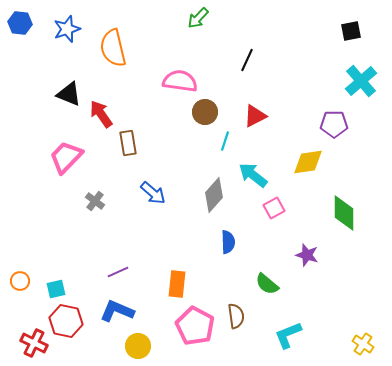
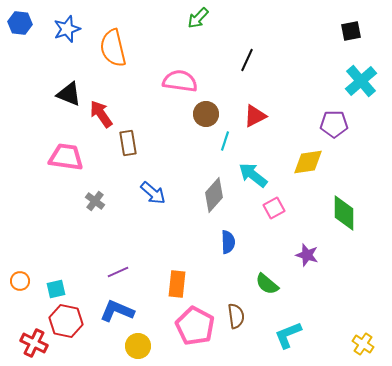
brown circle: moved 1 px right, 2 px down
pink trapezoid: rotated 54 degrees clockwise
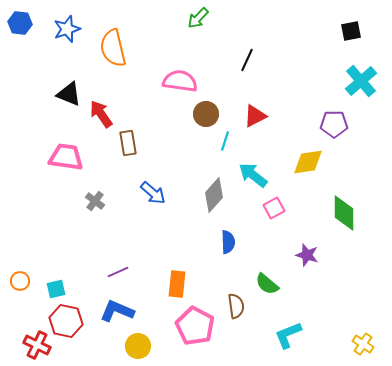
brown semicircle: moved 10 px up
red cross: moved 3 px right, 2 px down
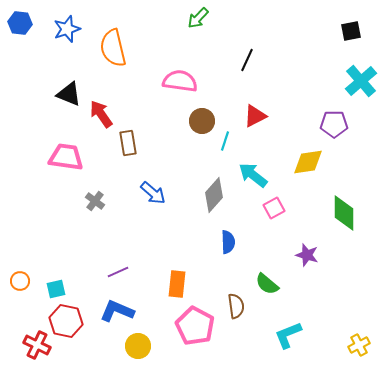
brown circle: moved 4 px left, 7 px down
yellow cross: moved 4 px left, 1 px down; rotated 30 degrees clockwise
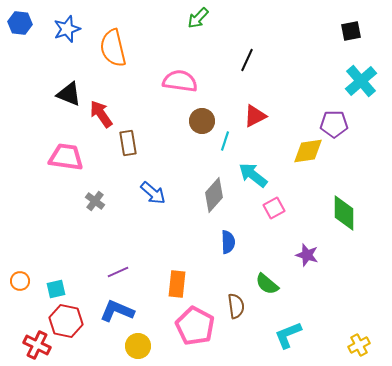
yellow diamond: moved 11 px up
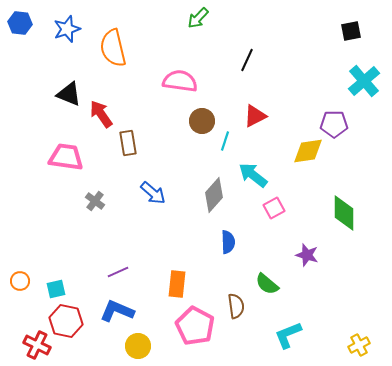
cyan cross: moved 3 px right
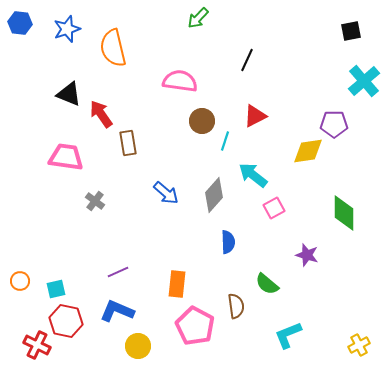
blue arrow: moved 13 px right
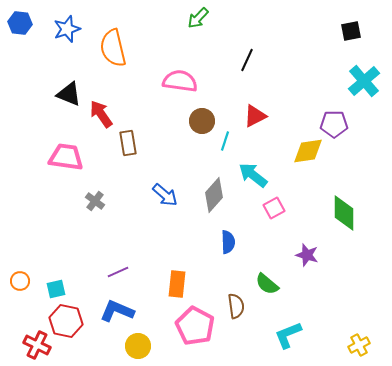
blue arrow: moved 1 px left, 2 px down
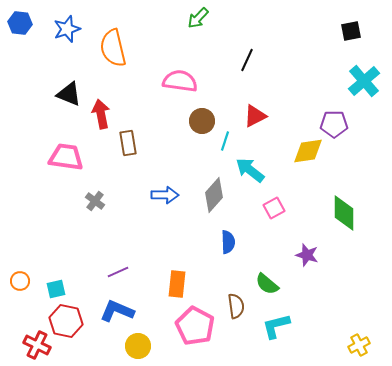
red arrow: rotated 24 degrees clockwise
cyan arrow: moved 3 px left, 5 px up
blue arrow: rotated 40 degrees counterclockwise
cyan L-shape: moved 12 px left, 9 px up; rotated 8 degrees clockwise
